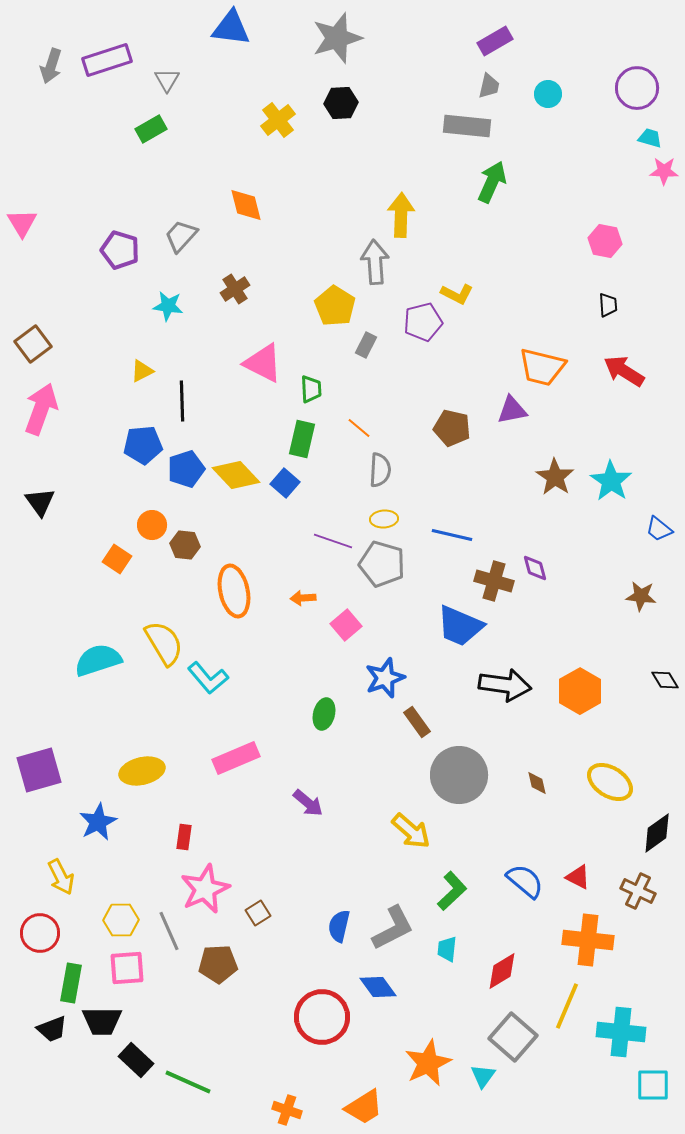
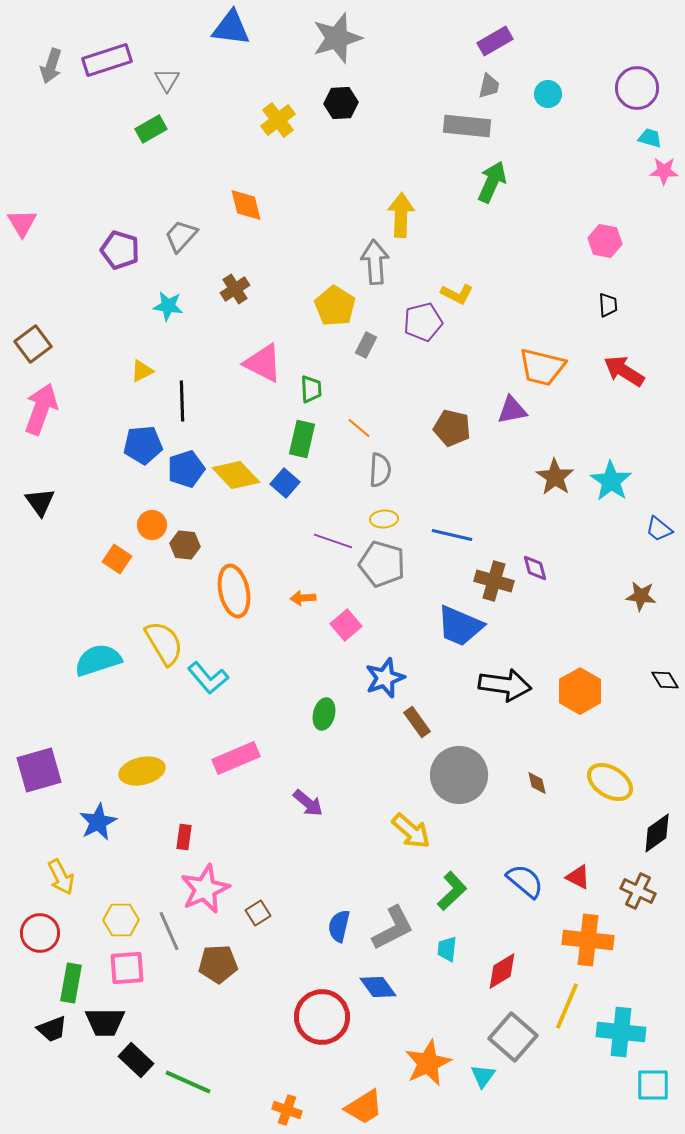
black trapezoid at (102, 1021): moved 3 px right, 1 px down
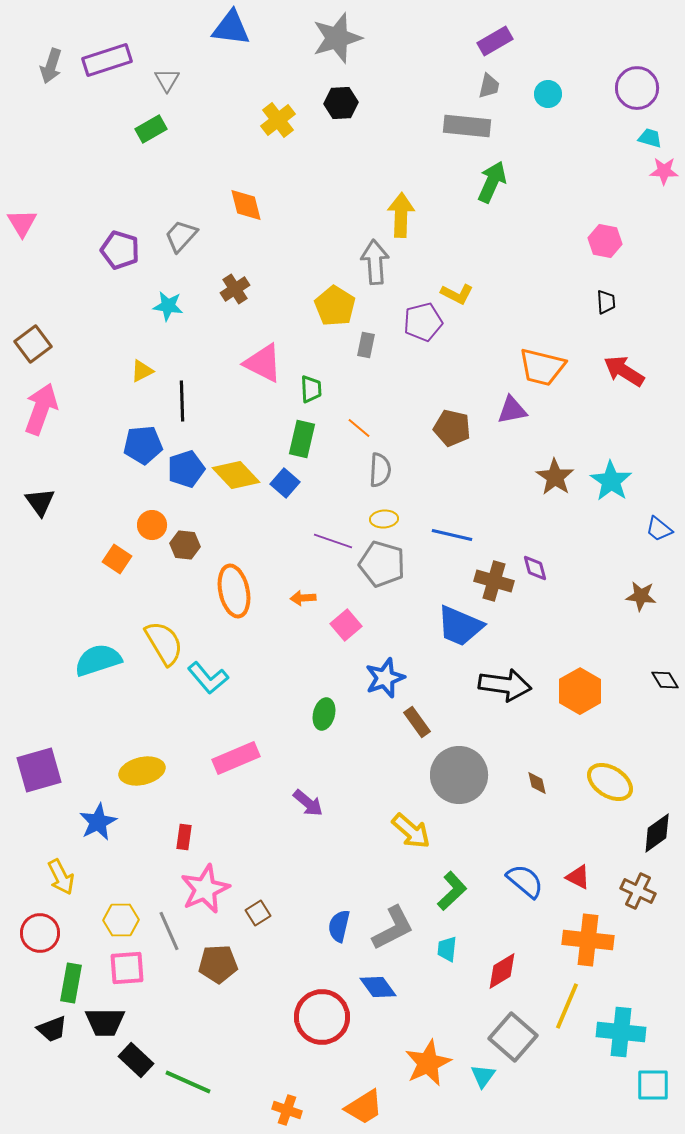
black trapezoid at (608, 305): moved 2 px left, 3 px up
gray rectangle at (366, 345): rotated 15 degrees counterclockwise
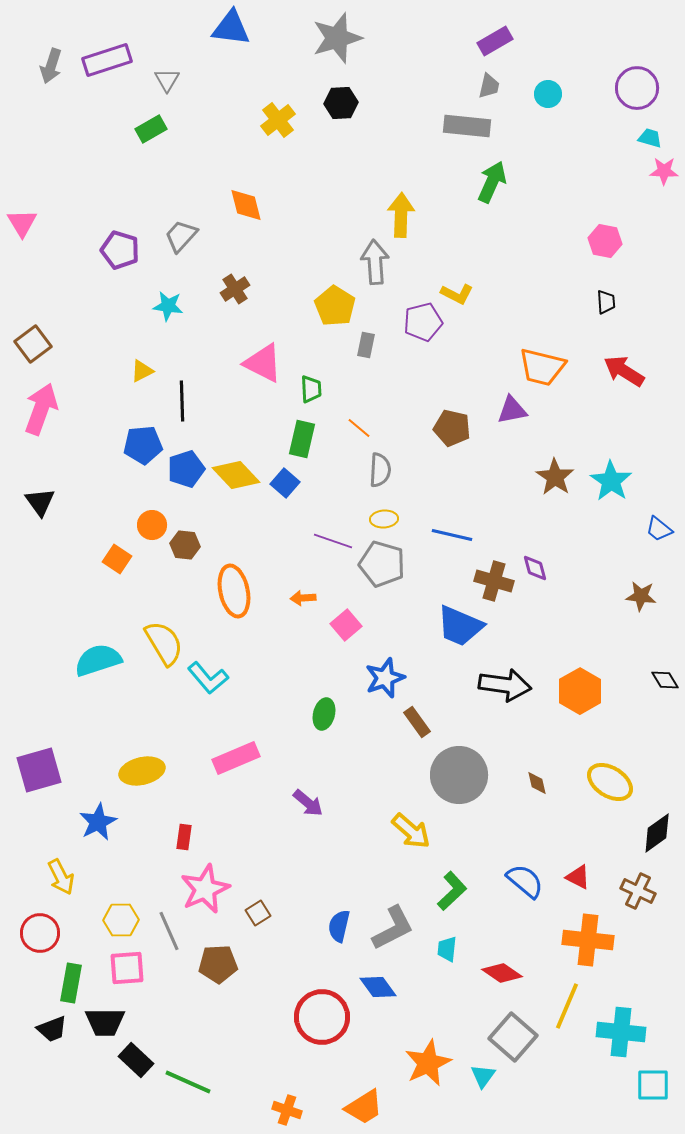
red diamond at (502, 971): moved 2 px down; rotated 66 degrees clockwise
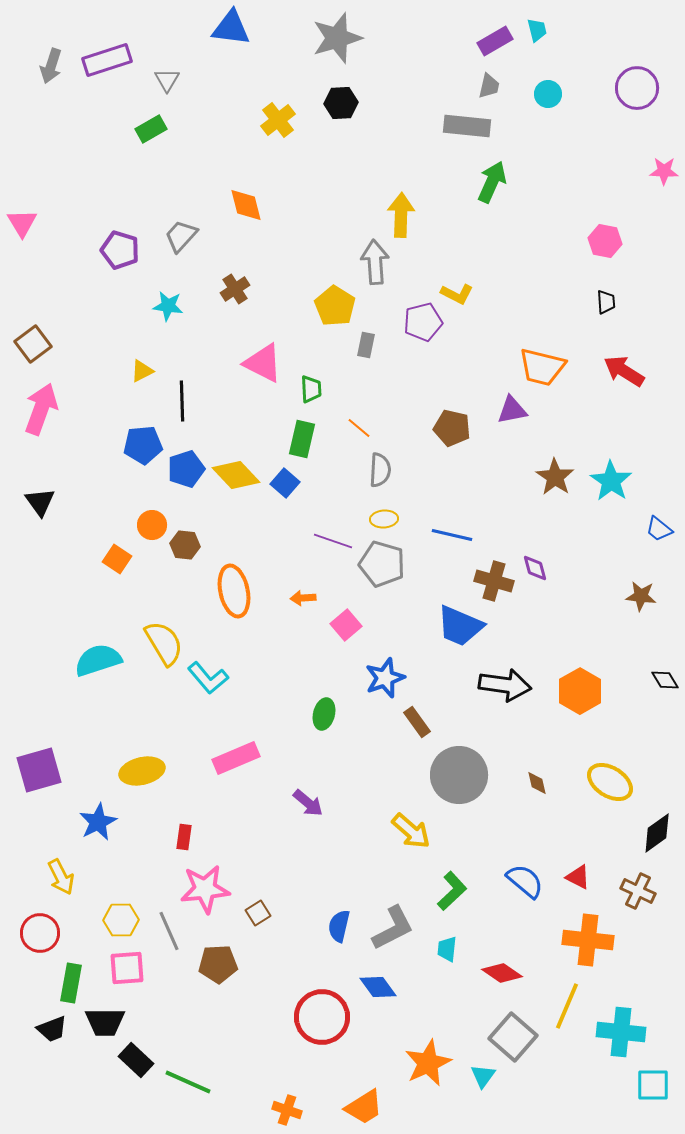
cyan trapezoid at (650, 138): moved 113 px left, 108 px up; rotated 60 degrees clockwise
pink star at (205, 889): rotated 18 degrees clockwise
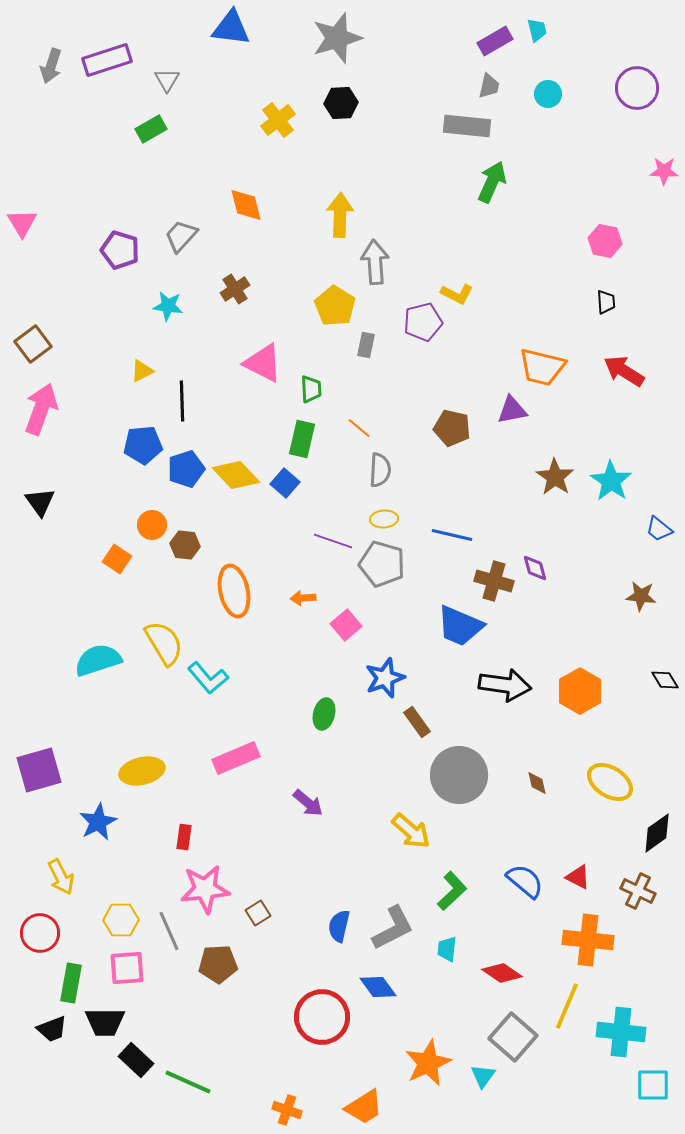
yellow arrow at (401, 215): moved 61 px left
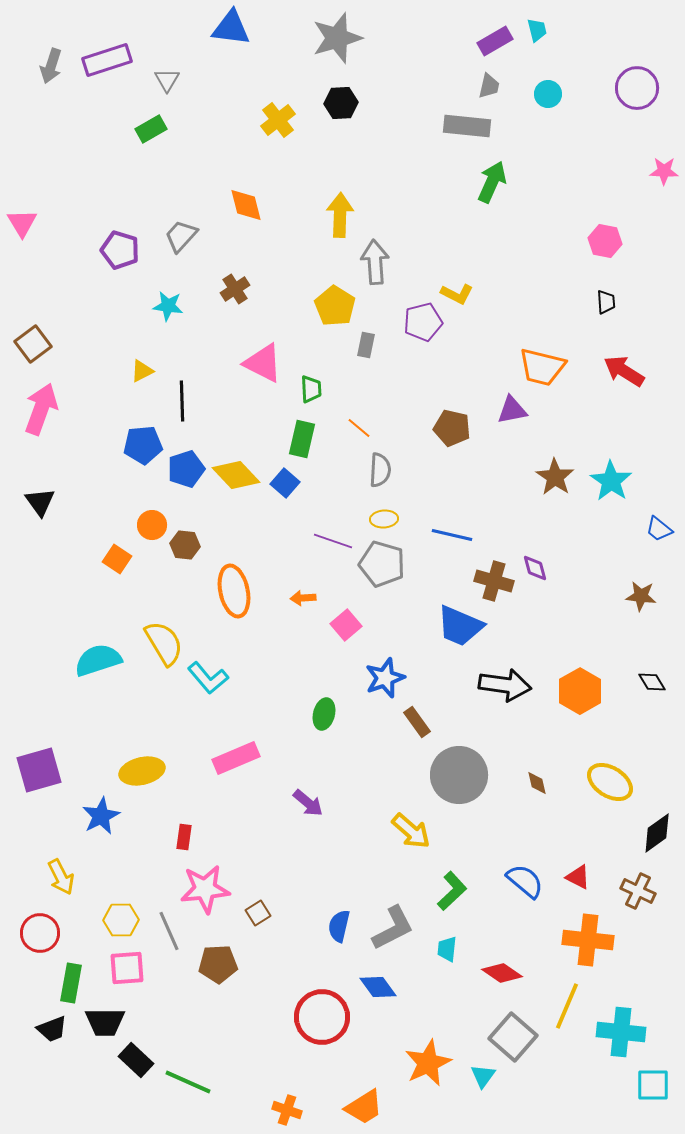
black diamond at (665, 680): moved 13 px left, 2 px down
blue star at (98, 822): moved 3 px right, 6 px up
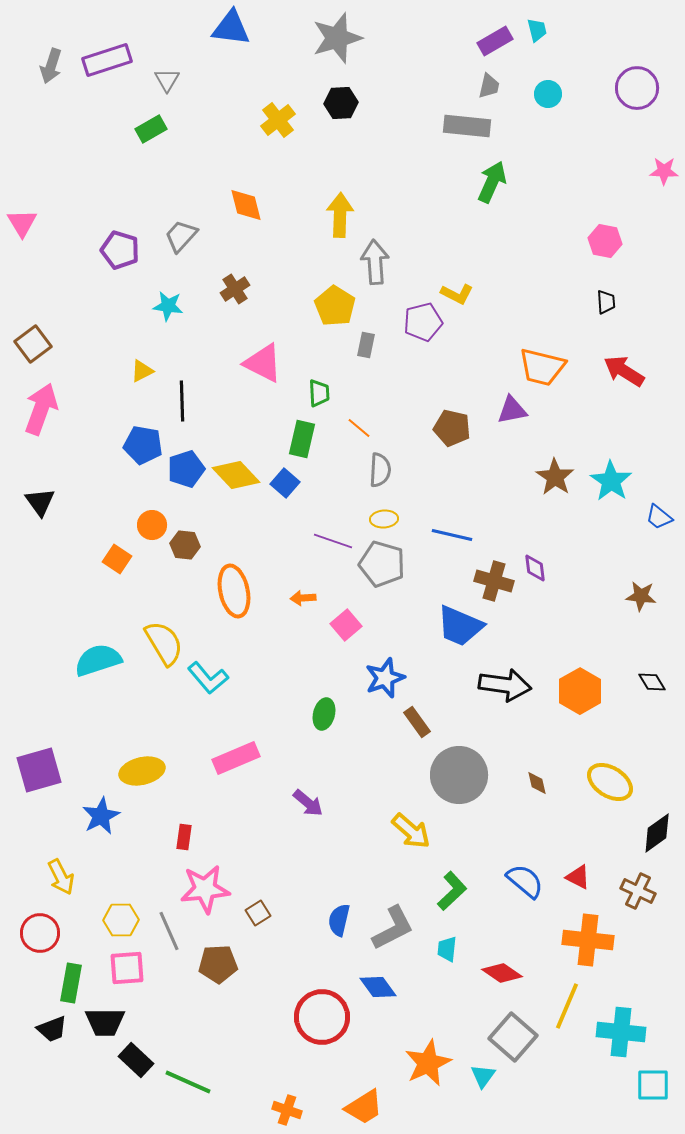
green trapezoid at (311, 389): moved 8 px right, 4 px down
blue pentagon at (143, 445): rotated 15 degrees clockwise
blue trapezoid at (659, 529): moved 12 px up
purple diamond at (535, 568): rotated 8 degrees clockwise
blue semicircle at (339, 926): moved 6 px up
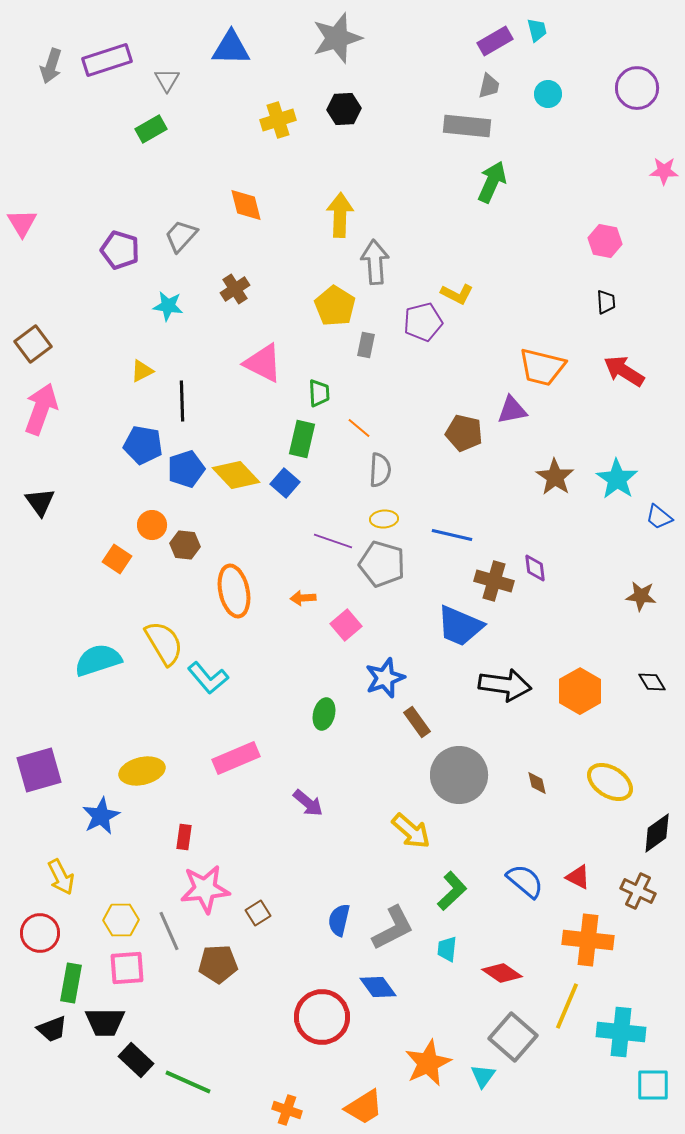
blue triangle at (231, 28): moved 20 px down; rotated 6 degrees counterclockwise
black hexagon at (341, 103): moved 3 px right, 6 px down
yellow cross at (278, 120): rotated 20 degrees clockwise
brown pentagon at (452, 428): moved 12 px right, 5 px down
cyan star at (611, 481): moved 6 px right, 2 px up
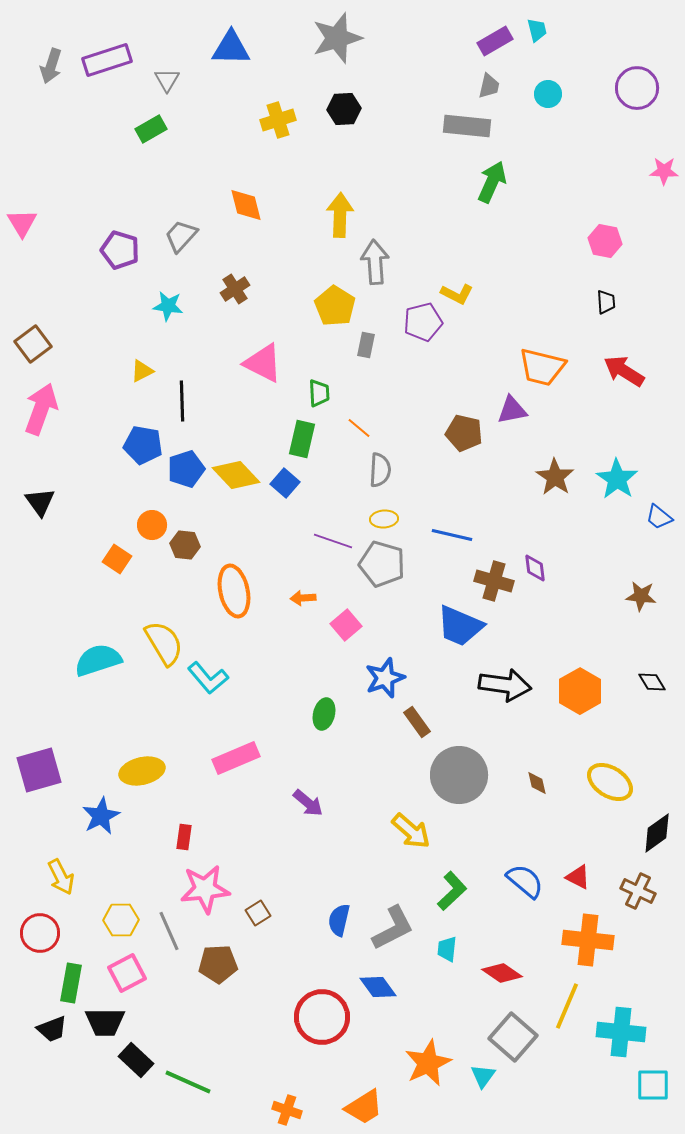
pink square at (127, 968): moved 5 px down; rotated 24 degrees counterclockwise
